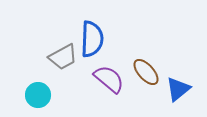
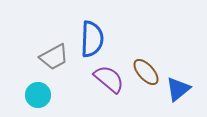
gray trapezoid: moved 9 px left
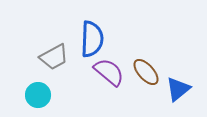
purple semicircle: moved 7 px up
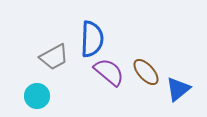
cyan circle: moved 1 px left, 1 px down
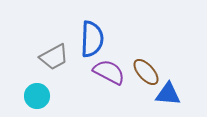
purple semicircle: rotated 12 degrees counterclockwise
blue triangle: moved 10 px left, 5 px down; rotated 44 degrees clockwise
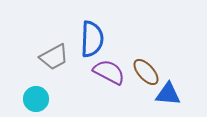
cyan circle: moved 1 px left, 3 px down
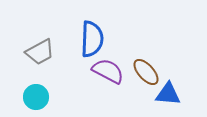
gray trapezoid: moved 14 px left, 5 px up
purple semicircle: moved 1 px left, 1 px up
cyan circle: moved 2 px up
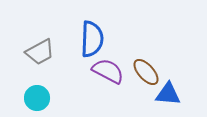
cyan circle: moved 1 px right, 1 px down
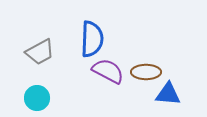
brown ellipse: rotated 48 degrees counterclockwise
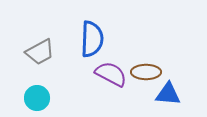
purple semicircle: moved 3 px right, 3 px down
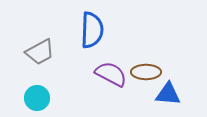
blue semicircle: moved 9 px up
